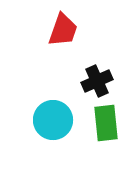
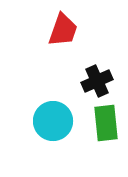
cyan circle: moved 1 px down
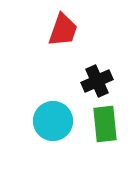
green rectangle: moved 1 px left, 1 px down
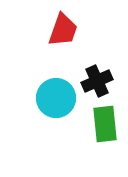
cyan circle: moved 3 px right, 23 px up
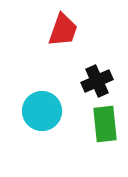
cyan circle: moved 14 px left, 13 px down
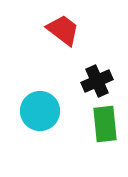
red trapezoid: rotated 72 degrees counterclockwise
cyan circle: moved 2 px left
